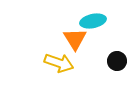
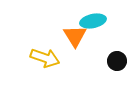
orange triangle: moved 3 px up
yellow arrow: moved 14 px left, 5 px up
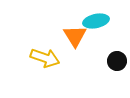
cyan ellipse: moved 3 px right
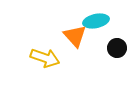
orange triangle: rotated 10 degrees counterclockwise
black circle: moved 13 px up
